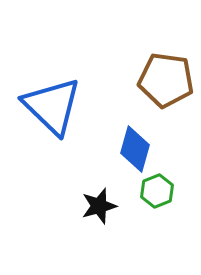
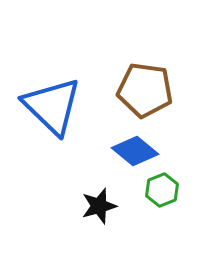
brown pentagon: moved 21 px left, 10 px down
blue diamond: moved 2 px down; rotated 66 degrees counterclockwise
green hexagon: moved 5 px right, 1 px up
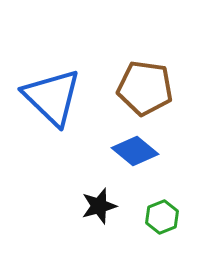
brown pentagon: moved 2 px up
blue triangle: moved 9 px up
green hexagon: moved 27 px down
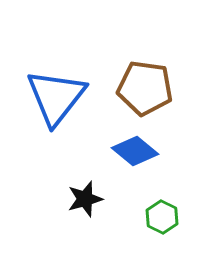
blue triangle: moved 4 px right; rotated 24 degrees clockwise
black star: moved 14 px left, 7 px up
green hexagon: rotated 12 degrees counterclockwise
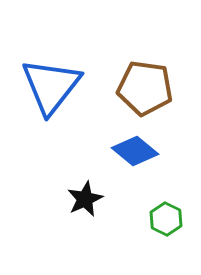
blue triangle: moved 5 px left, 11 px up
black star: rotated 9 degrees counterclockwise
green hexagon: moved 4 px right, 2 px down
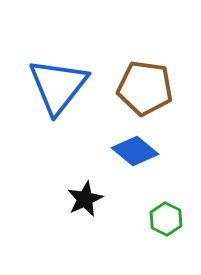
blue triangle: moved 7 px right
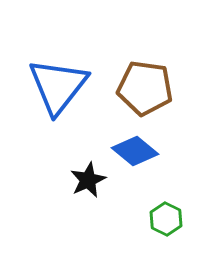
black star: moved 3 px right, 19 px up
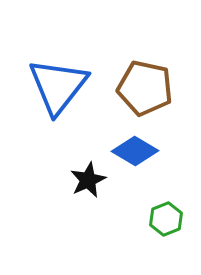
brown pentagon: rotated 4 degrees clockwise
blue diamond: rotated 9 degrees counterclockwise
green hexagon: rotated 12 degrees clockwise
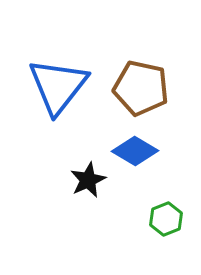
brown pentagon: moved 4 px left
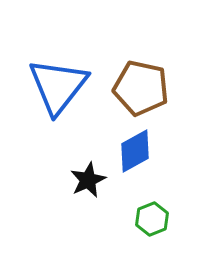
blue diamond: rotated 60 degrees counterclockwise
green hexagon: moved 14 px left
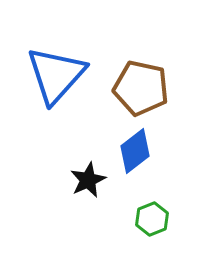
blue triangle: moved 2 px left, 11 px up; rotated 4 degrees clockwise
blue diamond: rotated 9 degrees counterclockwise
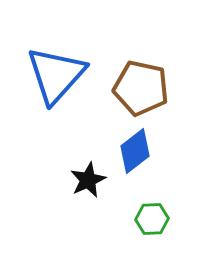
green hexagon: rotated 20 degrees clockwise
